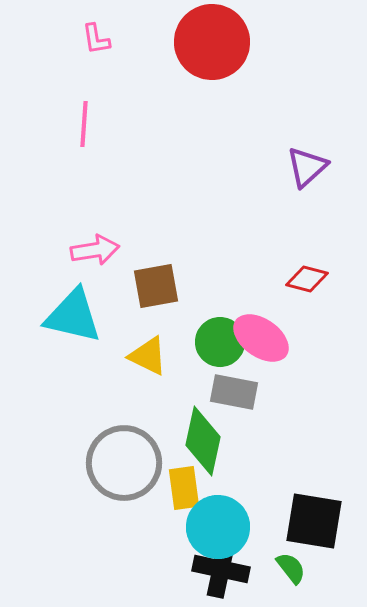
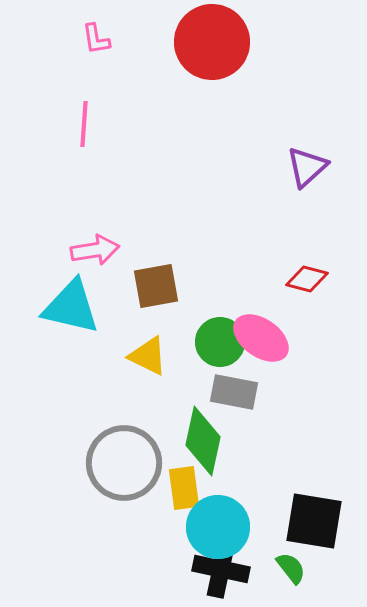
cyan triangle: moved 2 px left, 9 px up
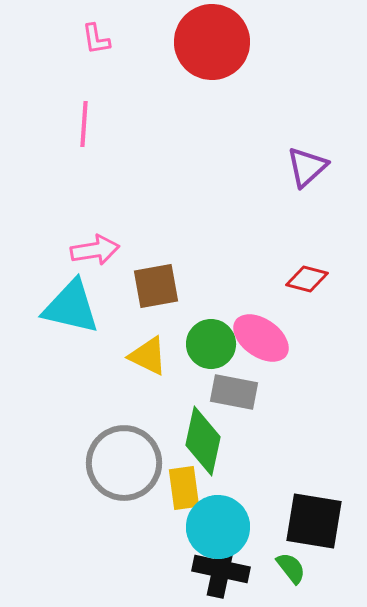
green circle: moved 9 px left, 2 px down
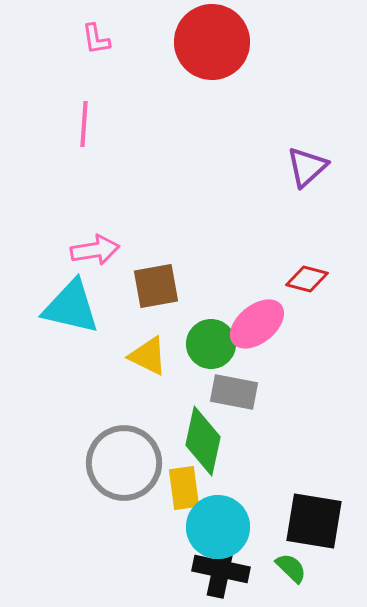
pink ellipse: moved 4 px left, 14 px up; rotated 74 degrees counterclockwise
green semicircle: rotated 8 degrees counterclockwise
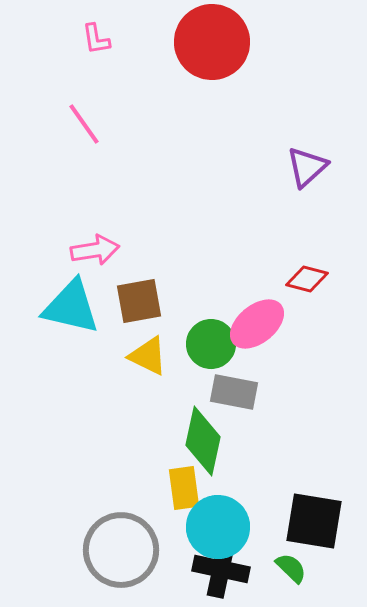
pink line: rotated 39 degrees counterclockwise
brown square: moved 17 px left, 15 px down
gray circle: moved 3 px left, 87 px down
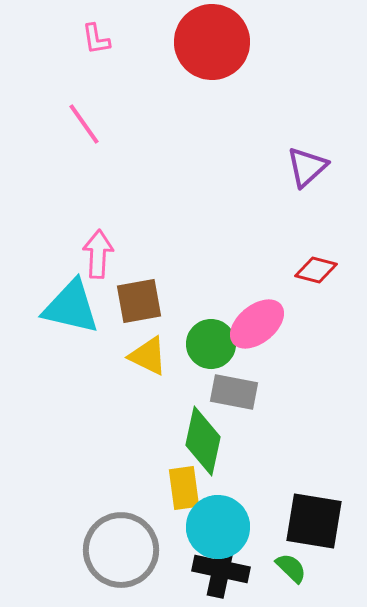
pink arrow: moved 3 px right, 4 px down; rotated 78 degrees counterclockwise
red diamond: moved 9 px right, 9 px up
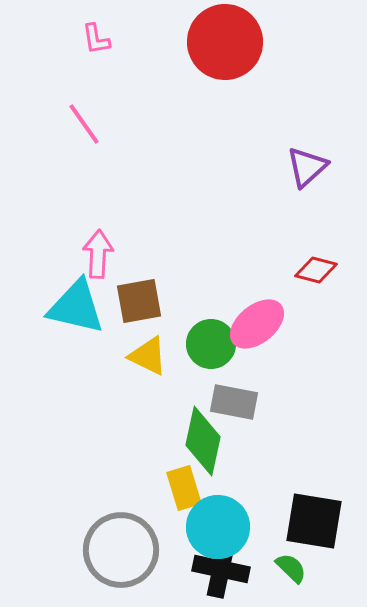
red circle: moved 13 px right
cyan triangle: moved 5 px right
gray rectangle: moved 10 px down
yellow rectangle: rotated 9 degrees counterclockwise
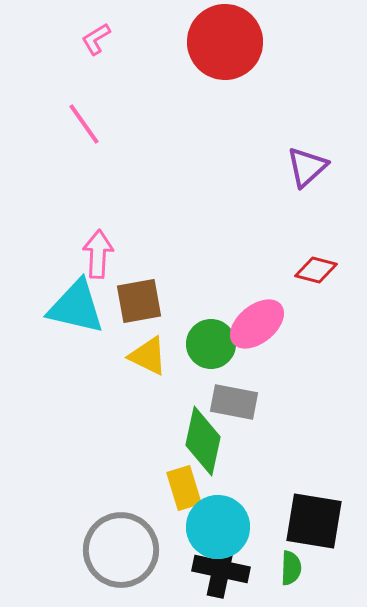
pink L-shape: rotated 68 degrees clockwise
green semicircle: rotated 48 degrees clockwise
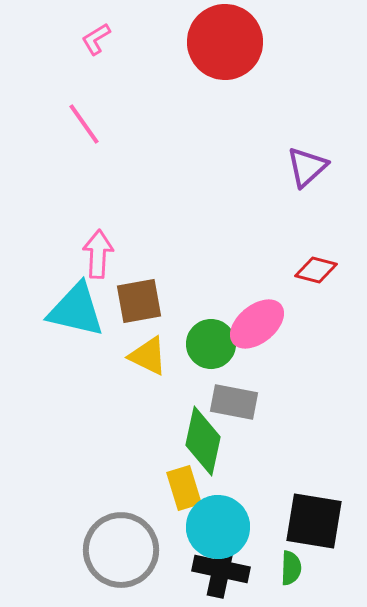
cyan triangle: moved 3 px down
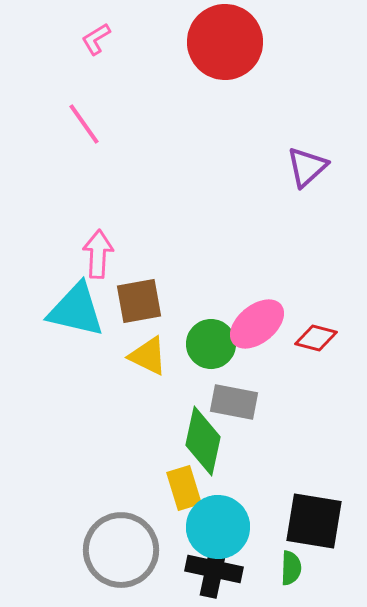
red diamond: moved 68 px down
black cross: moved 7 px left
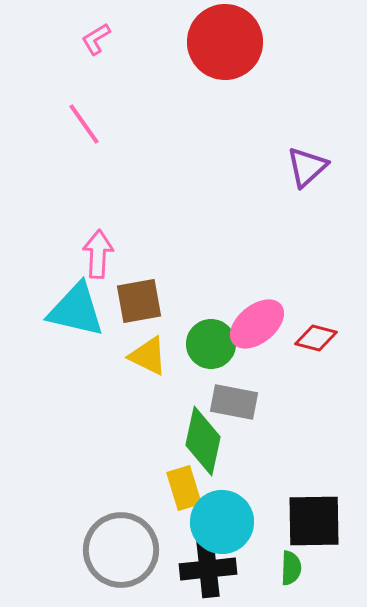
black square: rotated 10 degrees counterclockwise
cyan circle: moved 4 px right, 5 px up
black cross: moved 6 px left; rotated 18 degrees counterclockwise
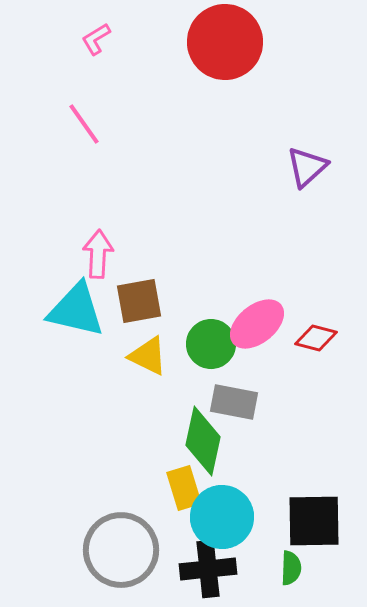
cyan circle: moved 5 px up
